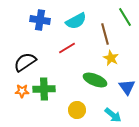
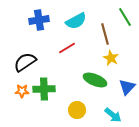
blue cross: moved 1 px left; rotated 18 degrees counterclockwise
blue triangle: rotated 18 degrees clockwise
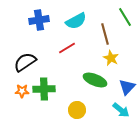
cyan arrow: moved 8 px right, 5 px up
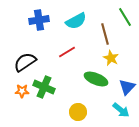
red line: moved 4 px down
green ellipse: moved 1 px right, 1 px up
green cross: moved 2 px up; rotated 25 degrees clockwise
yellow circle: moved 1 px right, 2 px down
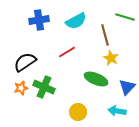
green line: rotated 42 degrees counterclockwise
brown line: moved 1 px down
orange star: moved 1 px left, 3 px up; rotated 16 degrees counterclockwise
cyan arrow: moved 4 px left, 1 px down; rotated 150 degrees clockwise
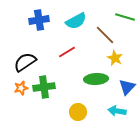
brown line: rotated 30 degrees counterclockwise
yellow star: moved 4 px right
green ellipse: rotated 25 degrees counterclockwise
green cross: rotated 30 degrees counterclockwise
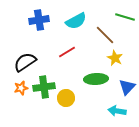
yellow circle: moved 12 px left, 14 px up
